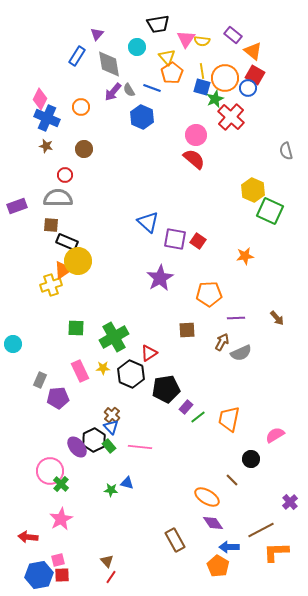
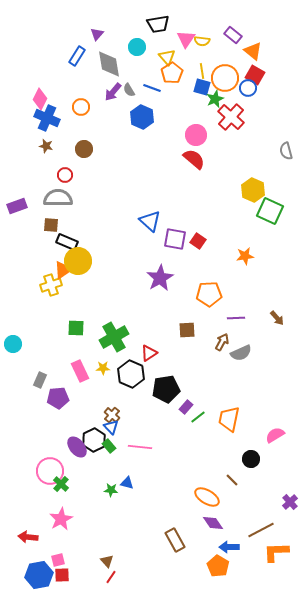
blue triangle at (148, 222): moved 2 px right, 1 px up
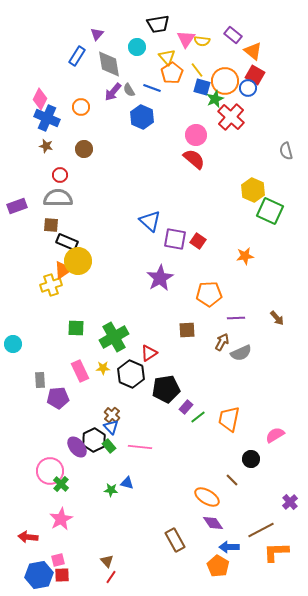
yellow line at (202, 71): moved 5 px left, 1 px up; rotated 28 degrees counterclockwise
orange circle at (225, 78): moved 3 px down
red circle at (65, 175): moved 5 px left
gray rectangle at (40, 380): rotated 28 degrees counterclockwise
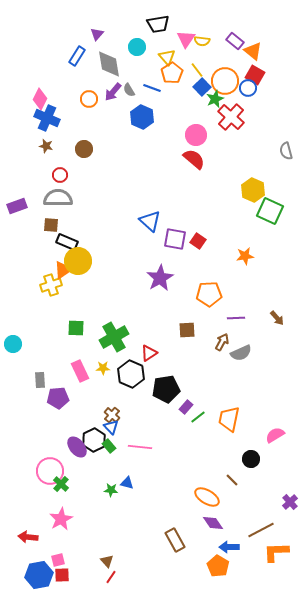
purple rectangle at (233, 35): moved 2 px right, 6 px down
blue square at (202, 87): rotated 30 degrees clockwise
orange circle at (81, 107): moved 8 px right, 8 px up
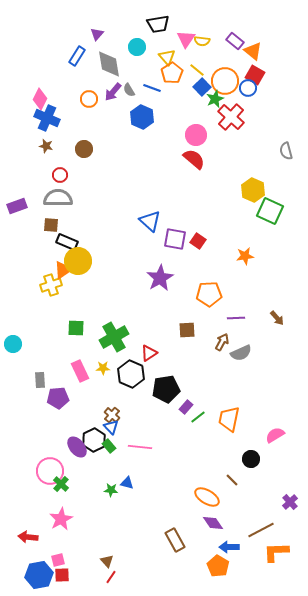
yellow line at (197, 70): rotated 14 degrees counterclockwise
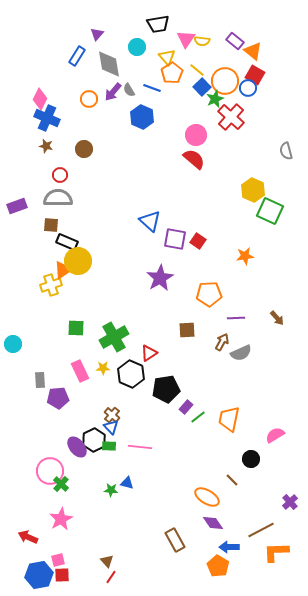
green rectangle at (109, 446): rotated 48 degrees counterclockwise
red arrow at (28, 537): rotated 18 degrees clockwise
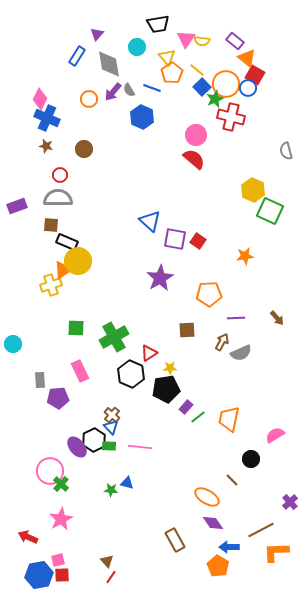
orange triangle at (253, 51): moved 6 px left, 7 px down
orange circle at (225, 81): moved 1 px right, 3 px down
red cross at (231, 117): rotated 28 degrees counterclockwise
yellow star at (103, 368): moved 67 px right
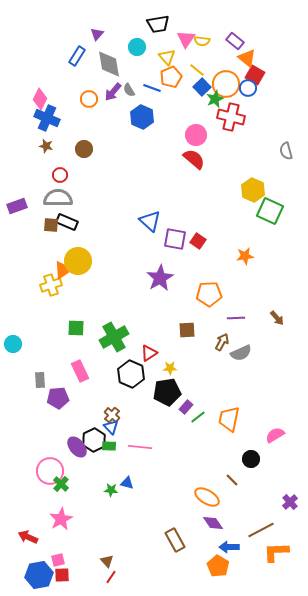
orange pentagon at (172, 73): moved 1 px left, 4 px down; rotated 10 degrees clockwise
black rectangle at (67, 242): moved 20 px up
black pentagon at (166, 389): moved 1 px right, 3 px down
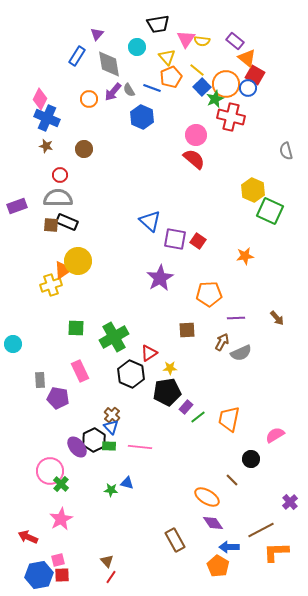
purple pentagon at (58, 398): rotated 15 degrees clockwise
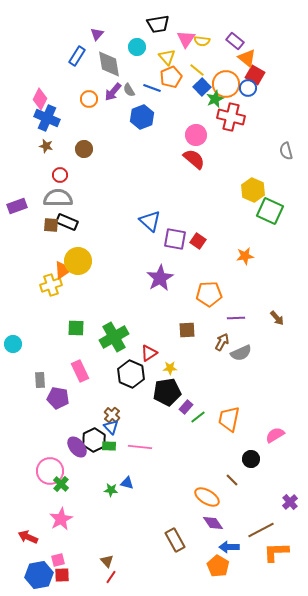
blue hexagon at (142, 117): rotated 15 degrees clockwise
